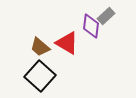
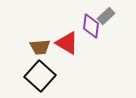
brown trapezoid: rotated 45 degrees counterclockwise
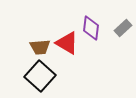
gray rectangle: moved 17 px right, 12 px down
purple diamond: moved 2 px down
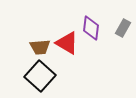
gray rectangle: rotated 18 degrees counterclockwise
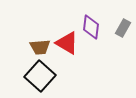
purple diamond: moved 1 px up
